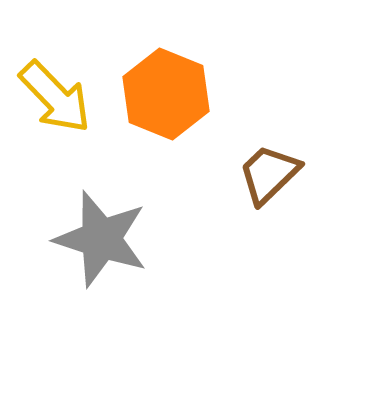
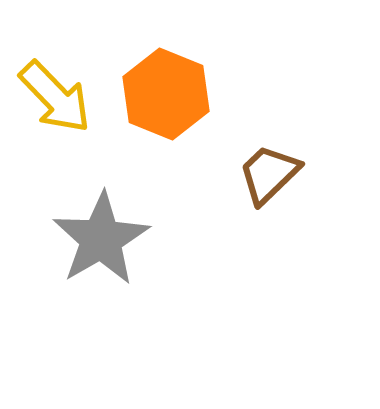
gray star: rotated 24 degrees clockwise
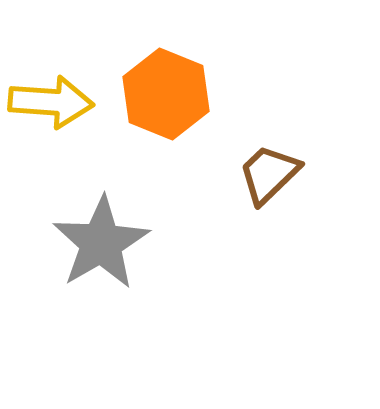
yellow arrow: moved 4 px left, 5 px down; rotated 42 degrees counterclockwise
gray star: moved 4 px down
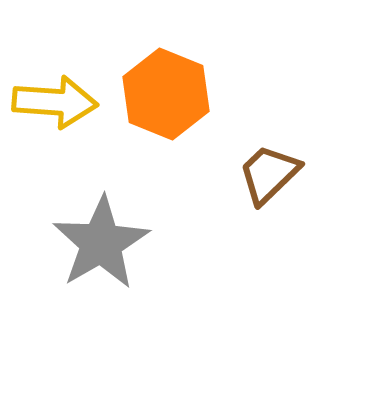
yellow arrow: moved 4 px right
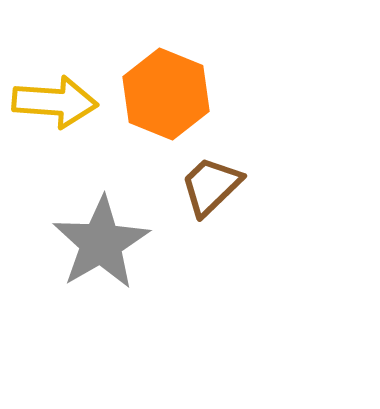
brown trapezoid: moved 58 px left, 12 px down
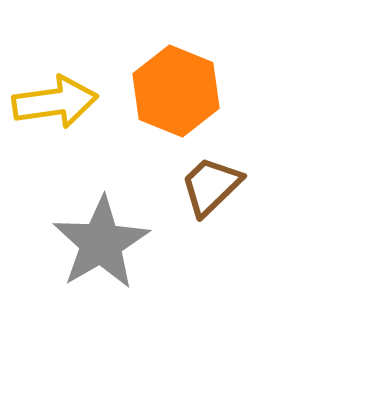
orange hexagon: moved 10 px right, 3 px up
yellow arrow: rotated 12 degrees counterclockwise
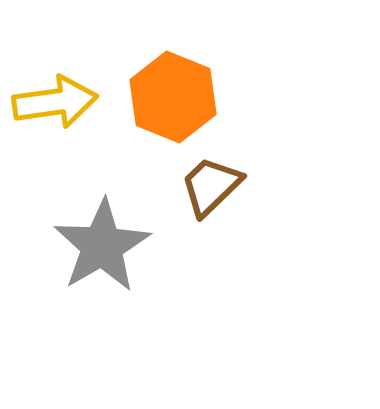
orange hexagon: moved 3 px left, 6 px down
gray star: moved 1 px right, 3 px down
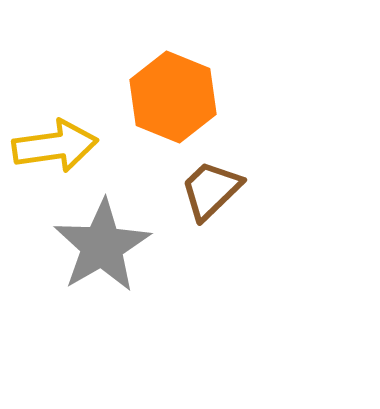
yellow arrow: moved 44 px down
brown trapezoid: moved 4 px down
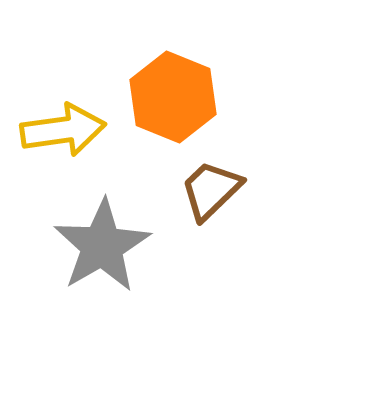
yellow arrow: moved 8 px right, 16 px up
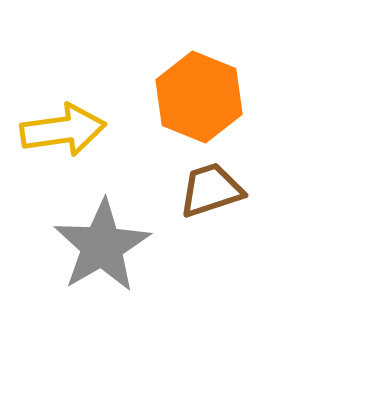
orange hexagon: moved 26 px right
brown trapezoid: rotated 26 degrees clockwise
